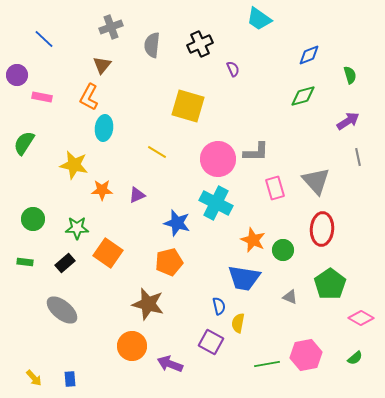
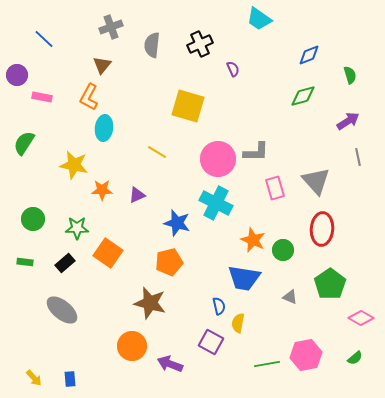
brown star at (148, 304): moved 2 px right, 1 px up
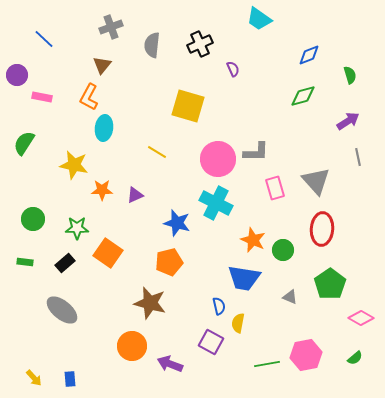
purple triangle at (137, 195): moved 2 px left
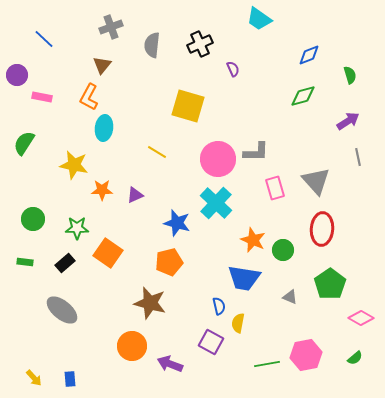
cyan cross at (216, 203): rotated 16 degrees clockwise
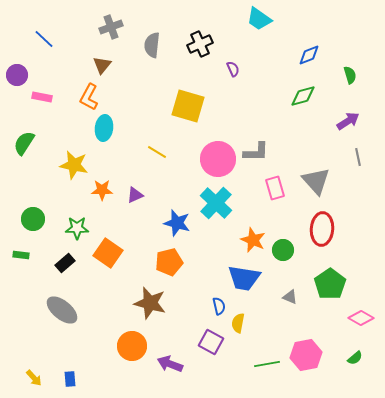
green rectangle at (25, 262): moved 4 px left, 7 px up
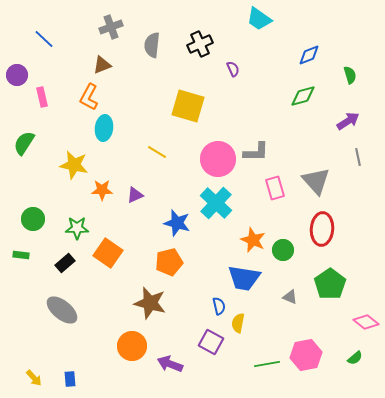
brown triangle at (102, 65): rotated 30 degrees clockwise
pink rectangle at (42, 97): rotated 66 degrees clockwise
pink diamond at (361, 318): moved 5 px right, 4 px down; rotated 10 degrees clockwise
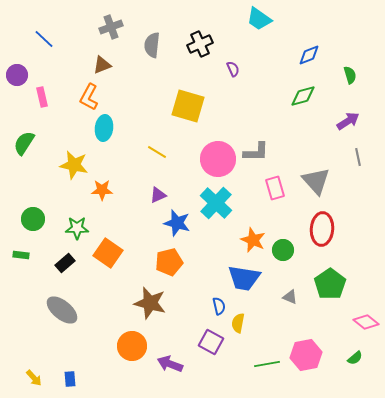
purple triangle at (135, 195): moved 23 px right
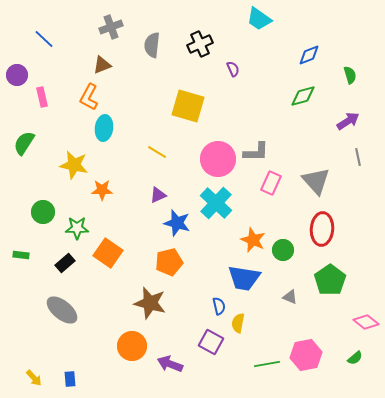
pink rectangle at (275, 188): moved 4 px left, 5 px up; rotated 40 degrees clockwise
green circle at (33, 219): moved 10 px right, 7 px up
green pentagon at (330, 284): moved 4 px up
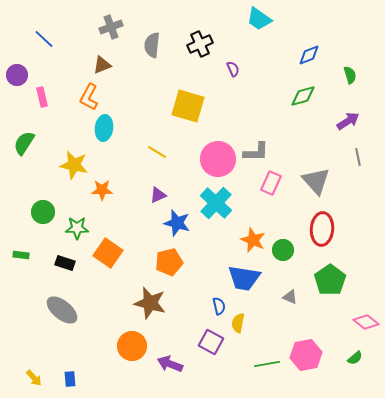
black rectangle at (65, 263): rotated 60 degrees clockwise
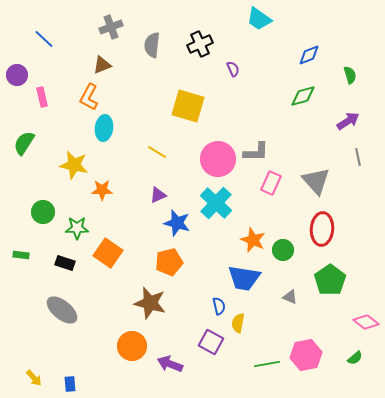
blue rectangle at (70, 379): moved 5 px down
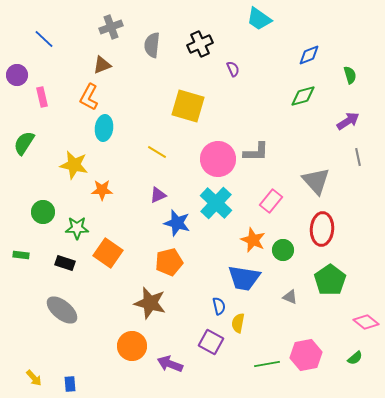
pink rectangle at (271, 183): moved 18 px down; rotated 15 degrees clockwise
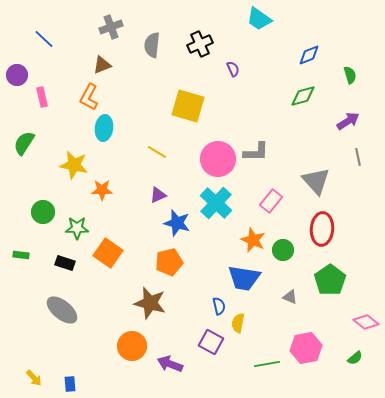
pink hexagon at (306, 355): moved 7 px up
